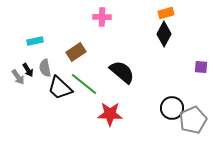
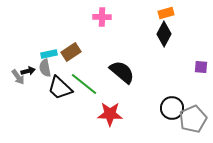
cyan rectangle: moved 14 px right, 13 px down
brown rectangle: moved 5 px left
black arrow: moved 1 px down; rotated 72 degrees counterclockwise
gray pentagon: moved 1 px up
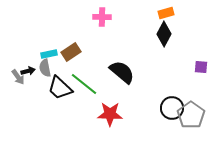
gray pentagon: moved 2 px left, 4 px up; rotated 12 degrees counterclockwise
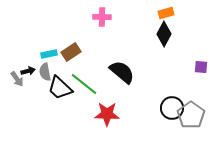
gray semicircle: moved 4 px down
gray arrow: moved 1 px left, 2 px down
red star: moved 3 px left
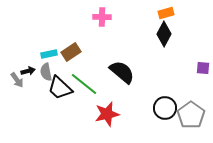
purple square: moved 2 px right, 1 px down
gray semicircle: moved 1 px right
gray arrow: moved 1 px down
black circle: moved 7 px left
red star: rotated 15 degrees counterclockwise
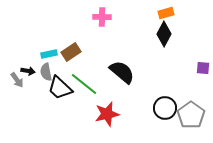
black arrow: rotated 24 degrees clockwise
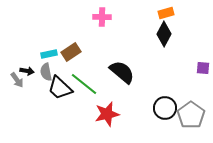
black arrow: moved 1 px left
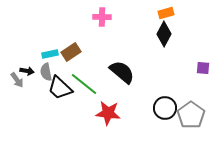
cyan rectangle: moved 1 px right
red star: moved 1 px right, 1 px up; rotated 20 degrees clockwise
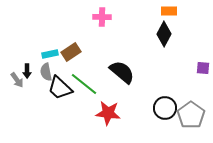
orange rectangle: moved 3 px right, 2 px up; rotated 14 degrees clockwise
black arrow: rotated 80 degrees clockwise
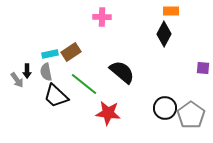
orange rectangle: moved 2 px right
black trapezoid: moved 4 px left, 8 px down
